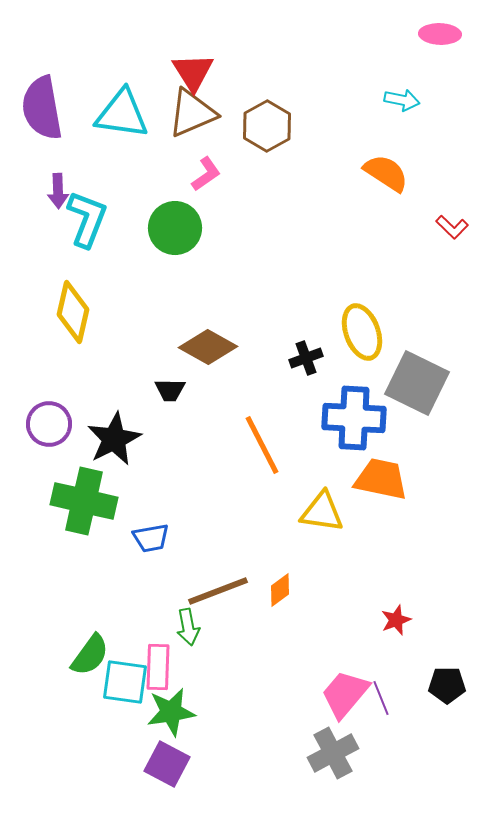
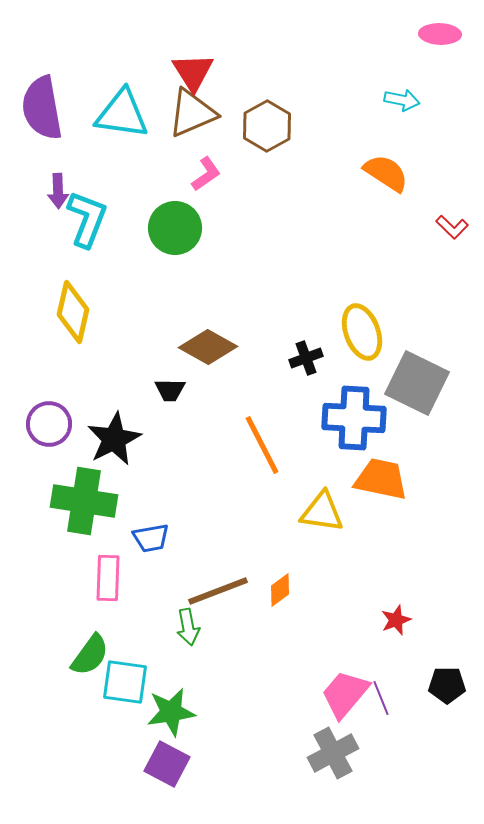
green cross: rotated 4 degrees counterclockwise
pink rectangle: moved 50 px left, 89 px up
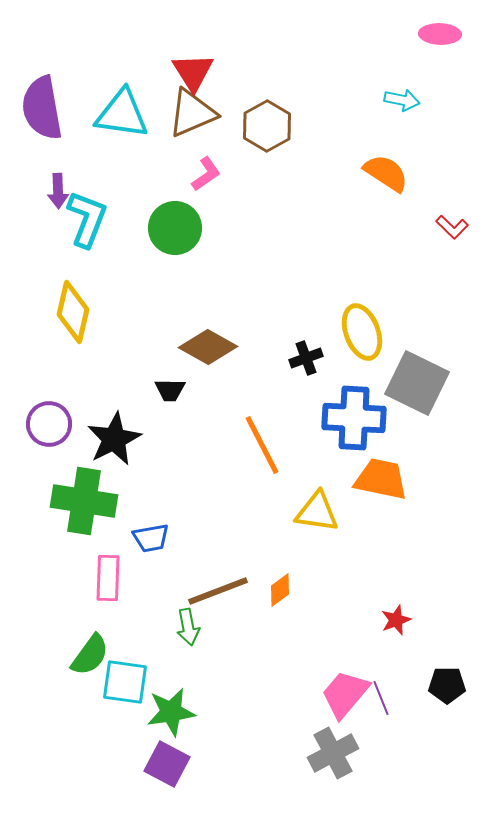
yellow triangle: moved 5 px left
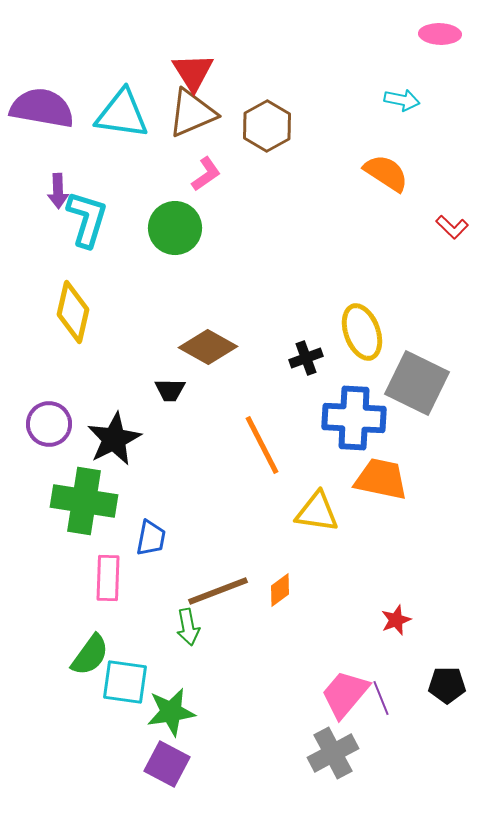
purple semicircle: rotated 110 degrees clockwise
cyan L-shape: rotated 4 degrees counterclockwise
blue trapezoid: rotated 69 degrees counterclockwise
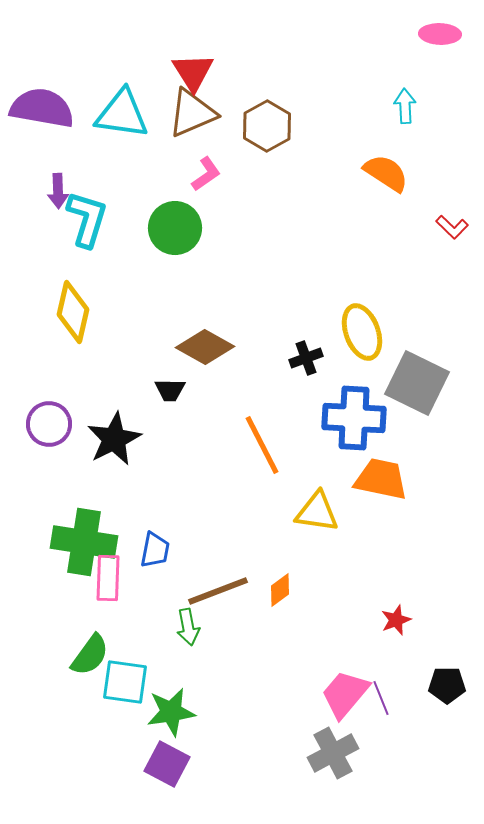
cyan arrow: moved 3 px right, 6 px down; rotated 104 degrees counterclockwise
brown diamond: moved 3 px left
green cross: moved 41 px down
blue trapezoid: moved 4 px right, 12 px down
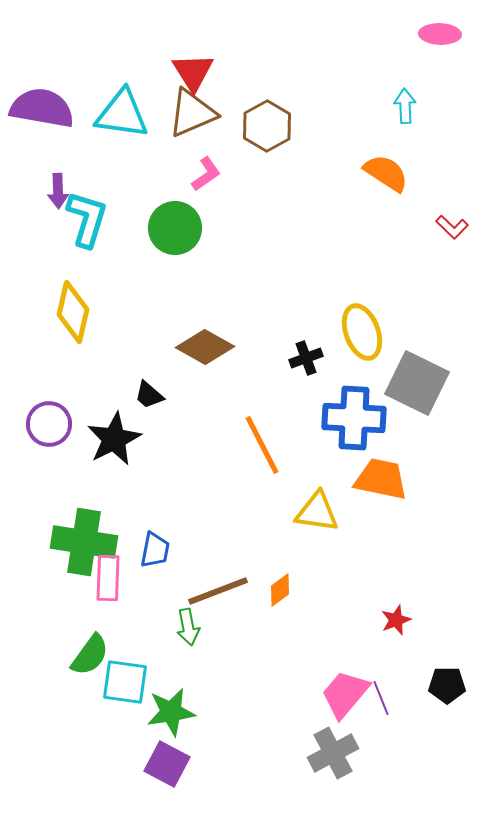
black trapezoid: moved 21 px left, 5 px down; rotated 40 degrees clockwise
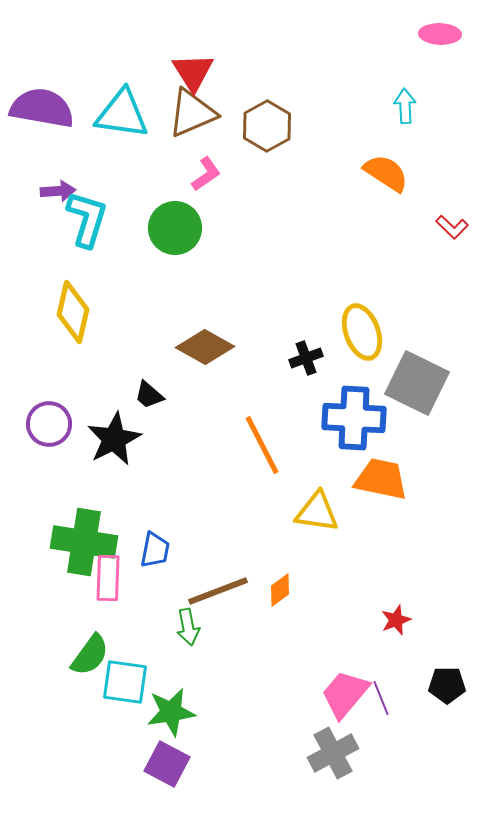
purple arrow: rotated 92 degrees counterclockwise
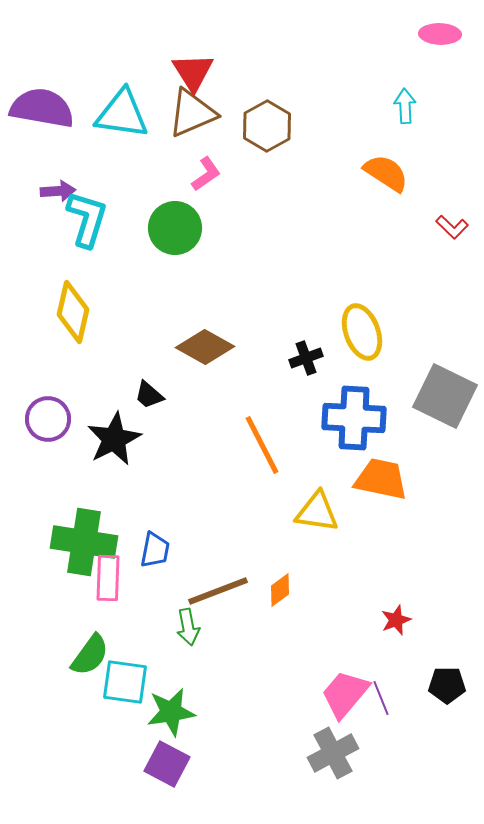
gray square: moved 28 px right, 13 px down
purple circle: moved 1 px left, 5 px up
